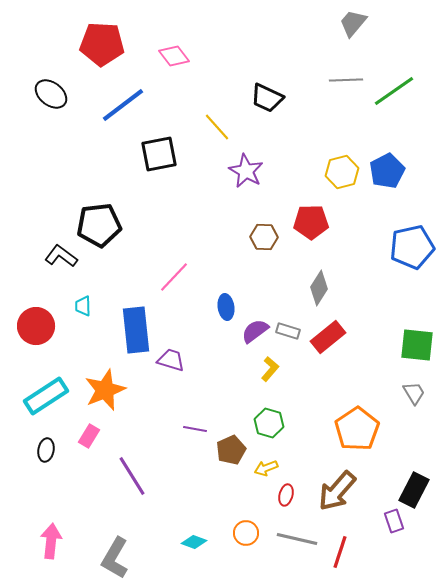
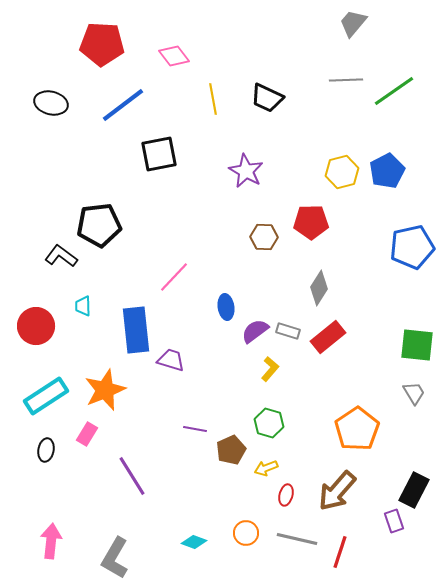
black ellipse at (51, 94): moved 9 px down; rotated 24 degrees counterclockwise
yellow line at (217, 127): moved 4 px left, 28 px up; rotated 32 degrees clockwise
pink rectangle at (89, 436): moved 2 px left, 2 px up
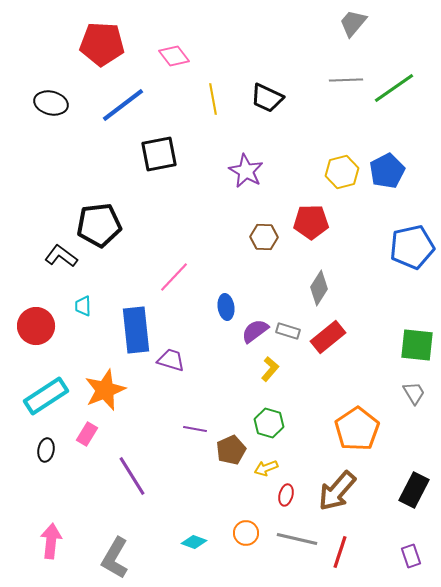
green line at (394, 91): moved 3 px up
purple rectangle at (394, 521): moved 17 px right, 35 px down
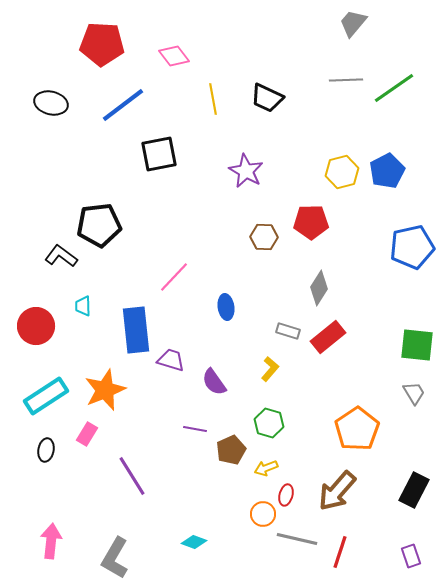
purple semicircle at (255, 331): moved 41 px left, 51 px down; rotated 88 degrees counterclockwise
orange circle at (246, 533): moved 17 px right, 19 px up
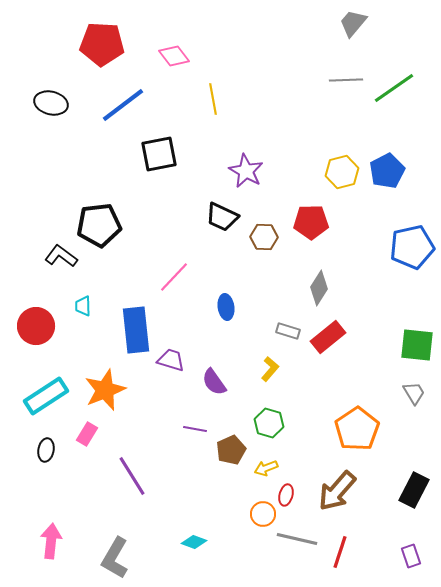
black trapezoid at (267, 98): moved 45 px left, 119 px down
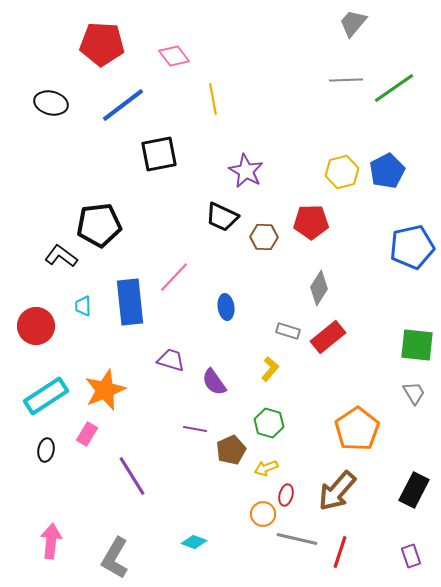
blue rectangle at (136, 330): moved 6 px left, 28 px up
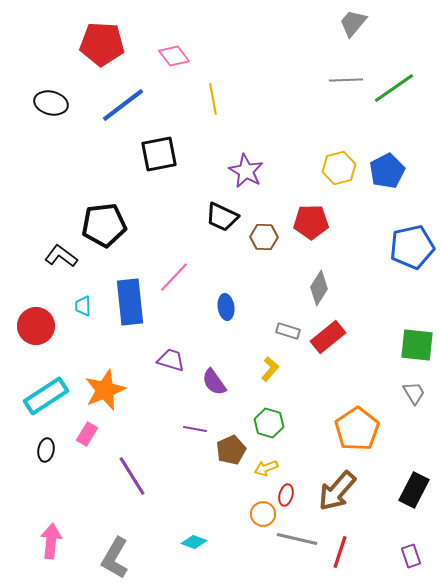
yellow hexagon at (342, 172): moved 3 px left, 4 px up
black pentagon at (99, 225): moved 5 px right
